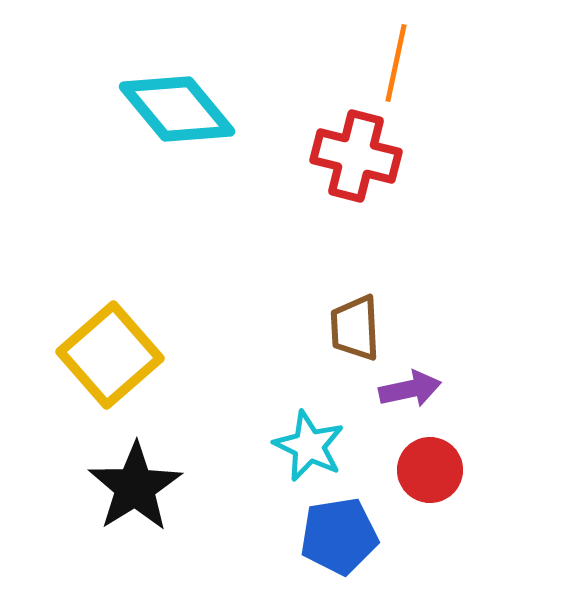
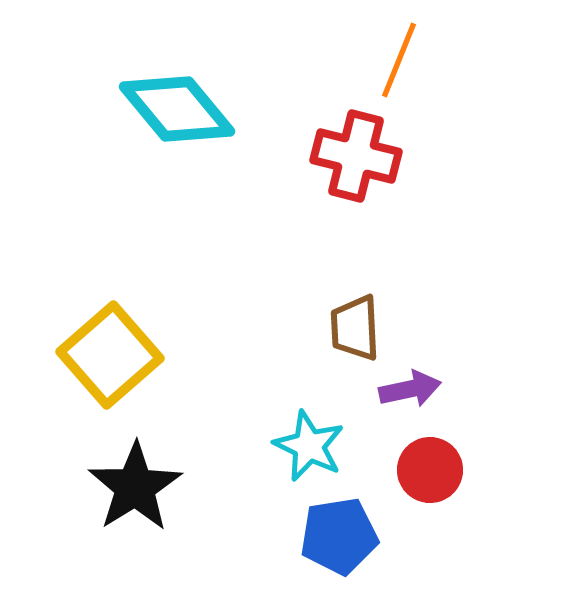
orange line: moved 3 px right, 3 px up; rotated 10 degrees clockwise
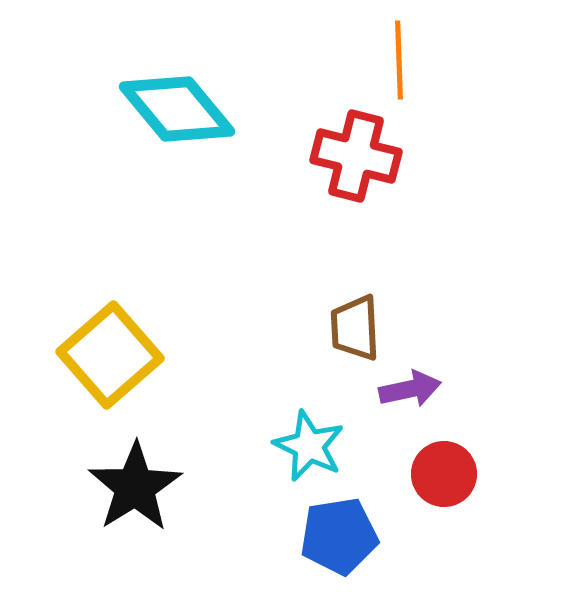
orange line: rotated 24 degrees counterclockwise
red circle: moved 14 px right, 4 px down
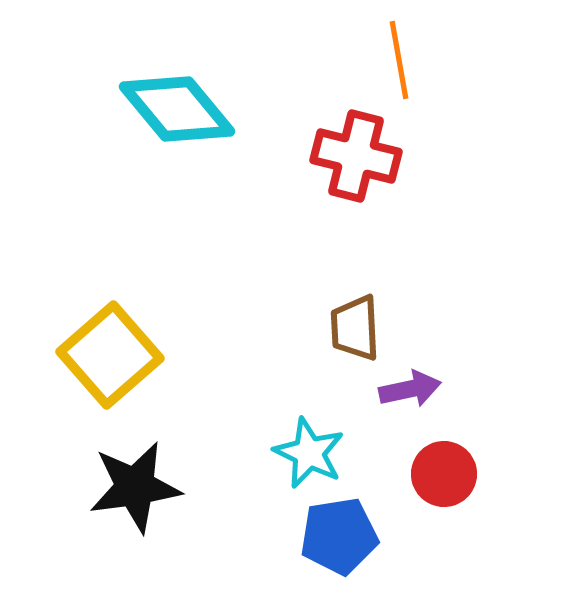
orange line: rotated 8 degrees counterclockwise
cyan star: moved 7 px down
black star: rotated 24 degrees clockwise
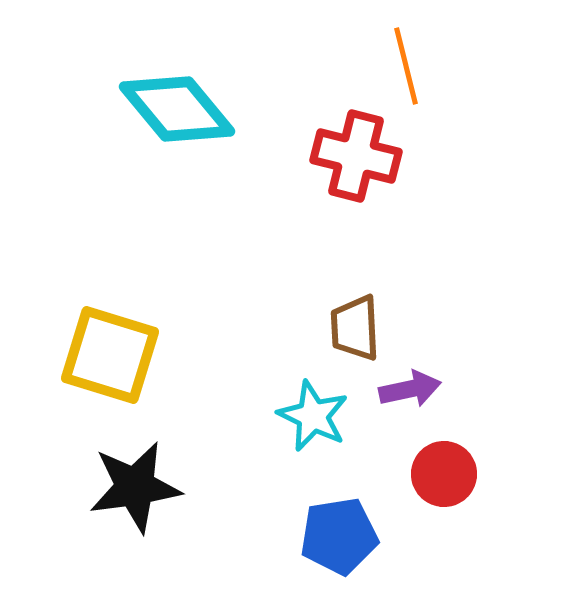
orange line: moved 7 px right, 6 px down; rotated 4 degrees counterclockwise
yellow square: rotated 32 degrees counterclockwise
cyan star: moved 4 px right, 37 px up
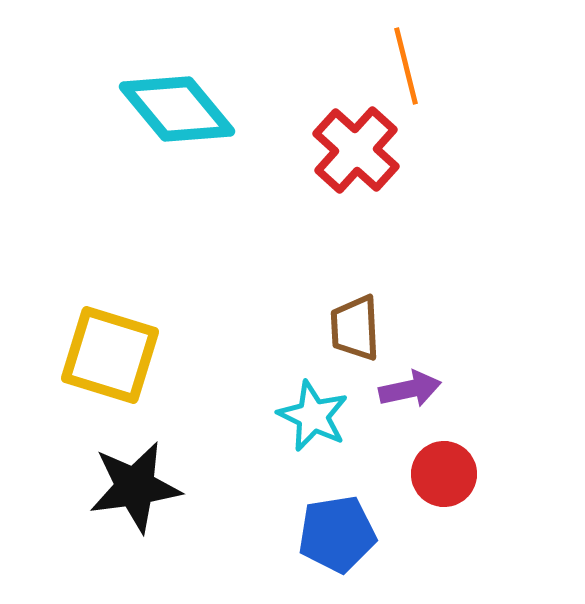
red cross: moved 6 px up; rotated 28 degrees clockwise
blue pentagon: moved 2 px left, 2 px up
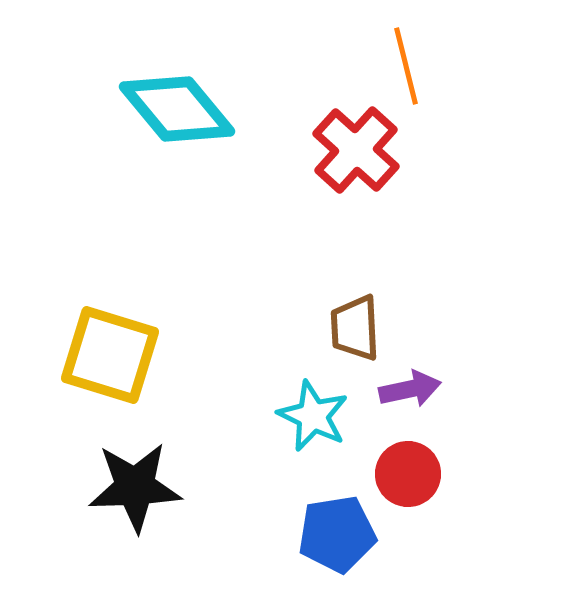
red circle: moved 36 px left
black star: rotated 6 degrees clockwise
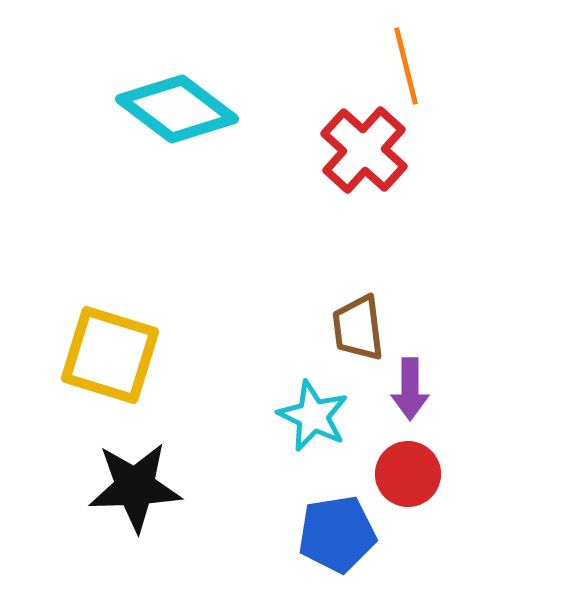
cyan diamond: rotated 13 degrees counterclockwise
red cross: moved 8 px right
brown trapezoid: moved 3 px right; rotated 4 degrees counterclockwise
purple arrow: rotated 102 degrees clockwise
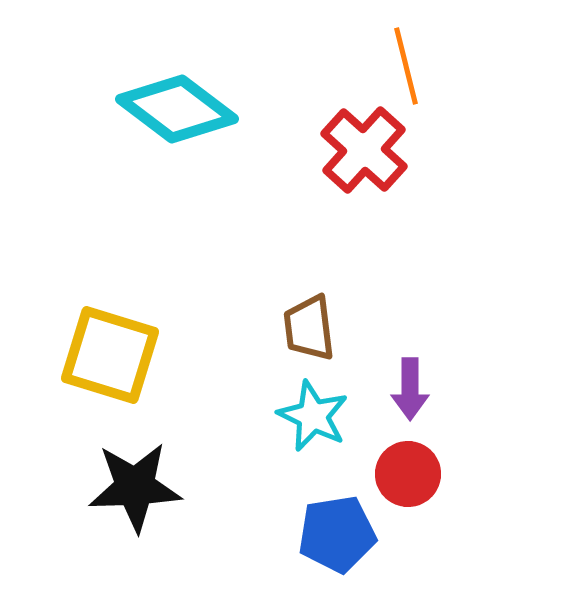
brown trapezoid: moved 49 px left
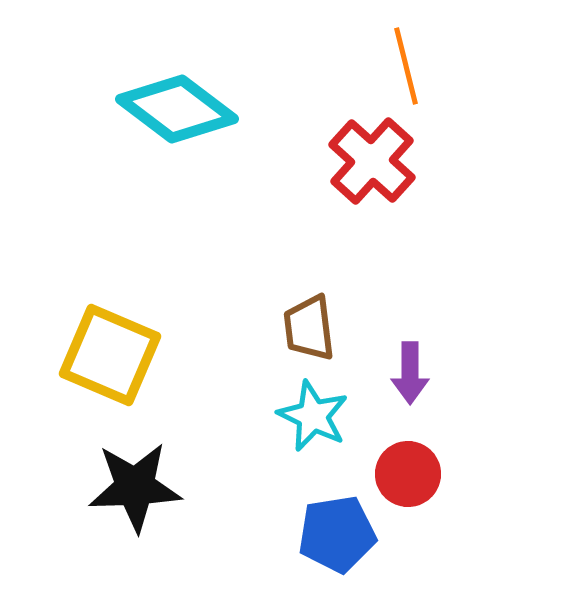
red cross: moved 8 px right, 11 px down
yellow square: rotated 6 degrees clockwise
purple arrow: moved 16 px up
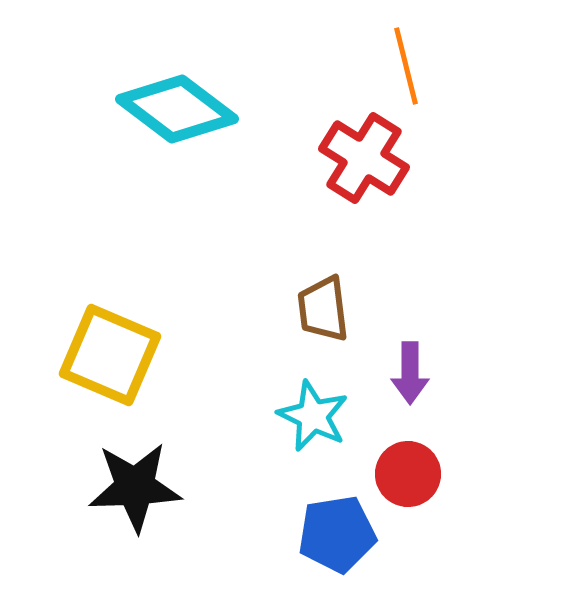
red cross: moved 8 px left, 3 px up; rotated 10 degrees counterclockwise
brown trapezoid: moved 14 px right, 19 px up
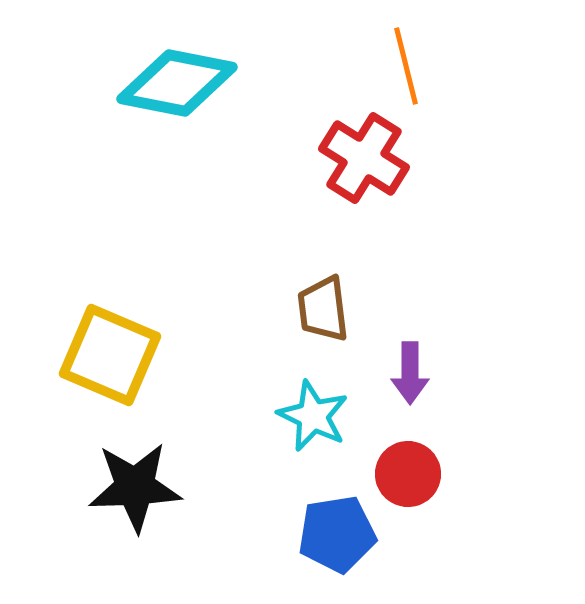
cyan diamond: moved 26 px up; rotated 26 degrees counterclockwise
